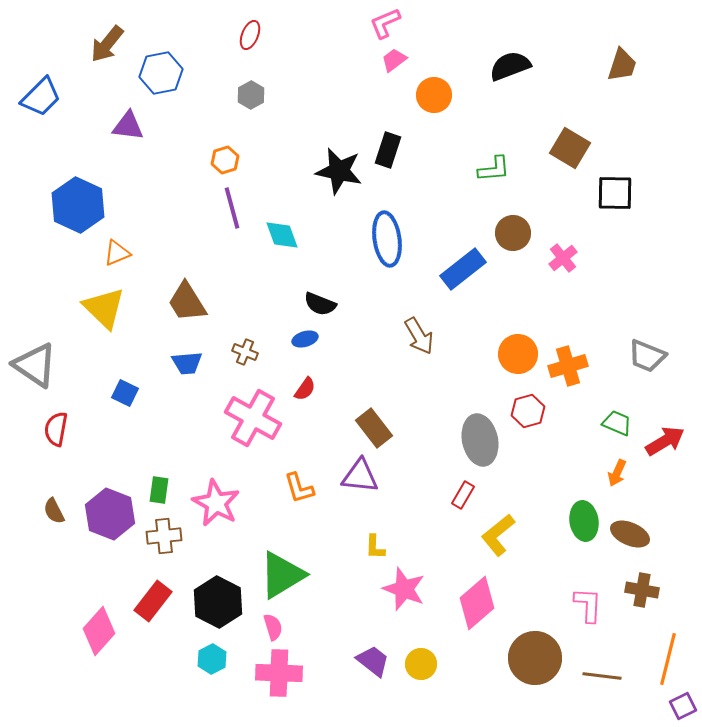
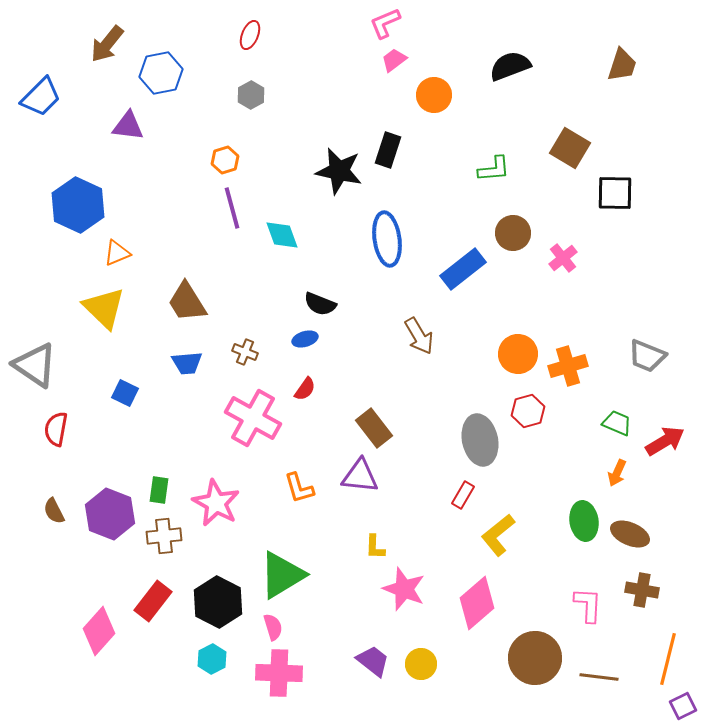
brown line at (602, 676): moved 3 px left, 1 px down
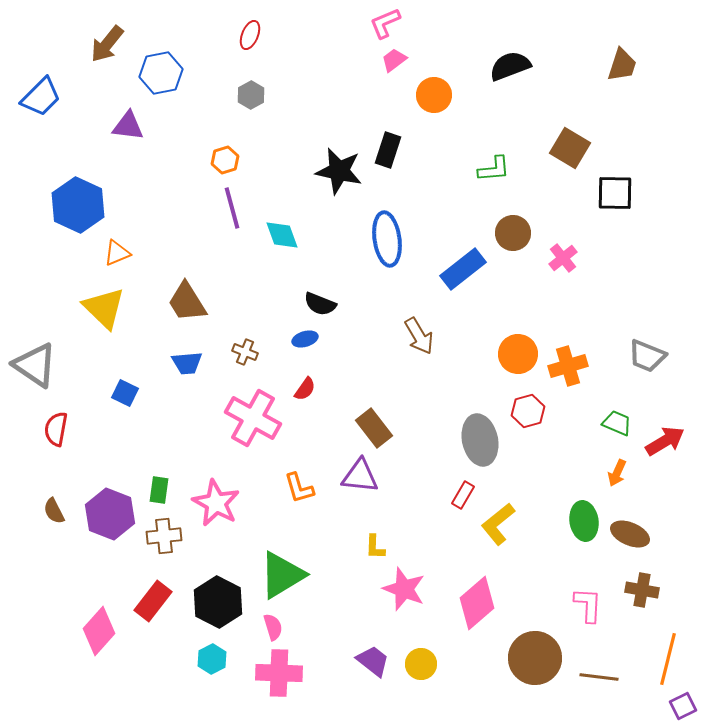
yellow L-shape at (498, 535): moved 11 px up
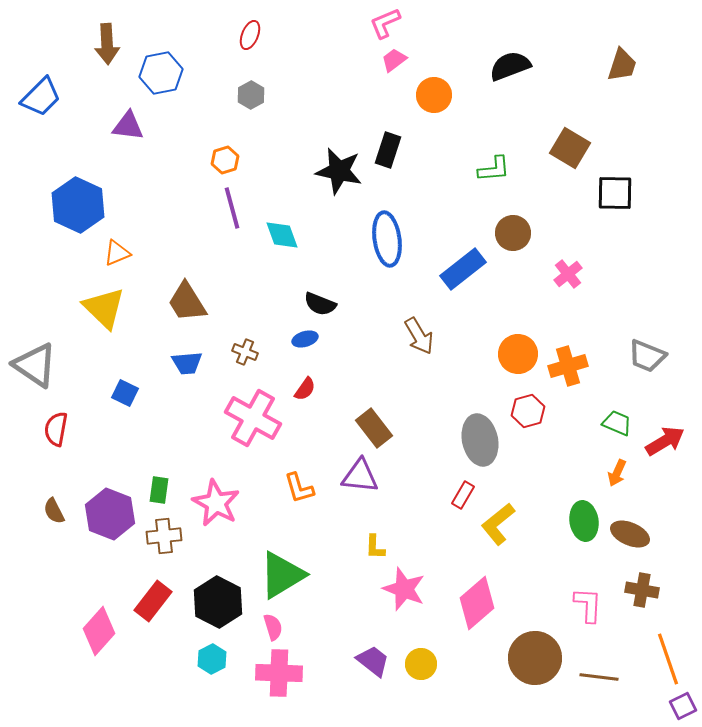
brown arrow at (107, 44): rotated 42 degrees counterclockwise
pink cross at (563, 258): moved 5 px right, 16 px down
orange line at (668, 659): rotated 33 degrees counterclockwise
